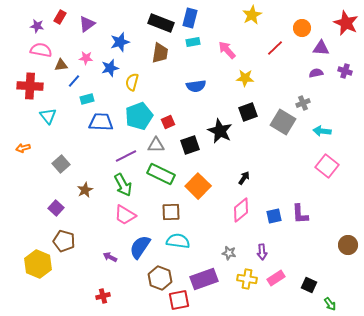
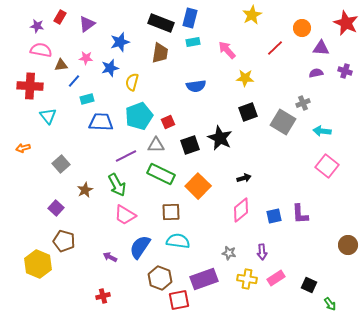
black star at (220, 131): moved 7 px down
black arrow at (244, 178): rotated 40 degrees clockwise
green arrow at (123, 185): moved 6 px left
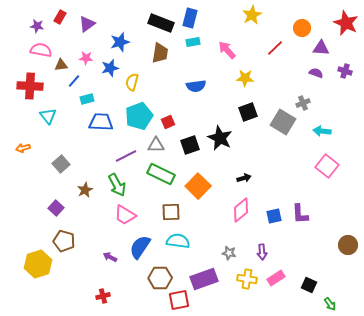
purple semicircle at (316, 73): rotated 32 degrees clockwise
yellow hexagon at (38, 264): rotated 20 degrees clockwise
brown hexagon at (160, 278): rotated 20 degrees counterclockwise
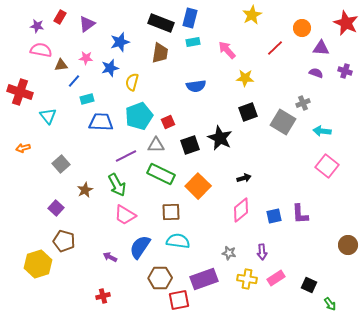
red cross at (30, 86): moved 10 px left, 6 px down; rotated 15 degrees clockwise
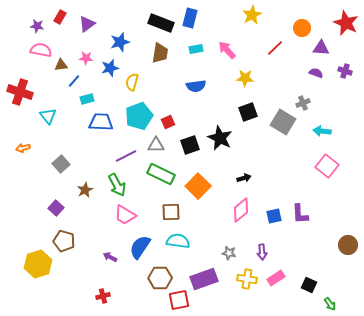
cyan rectangle at (193, 42): moved 3 px right, 7 px down
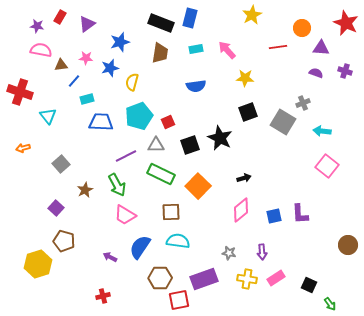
red line at (275, 48): moved 3 px right, 1 px up; rotated 36 degrees clockwise
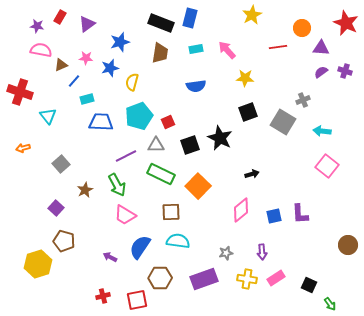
brown triangle at (61, 65): rotated 16 degrees counterclockwise
purple semicircle at (316, 73): moved 5 px right, 1 px up; rotated 56 degrees counterclockwise
gray cross at (303, 103): moved 3 px up
black arrow at (244, 178): moved 8 px right, 4 px up
gray star at (229, 253): moved 3 px left; rotated 24 degrees counterclockwise
red square at (179, 300): moved 42 px left
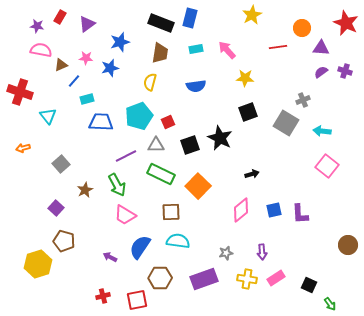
yellow semicircle at (132, 82): moved 18 px right
gray square at (283, 122): moved 3 px right, 1 px down
blue square at (274, 216): moved 6 px up
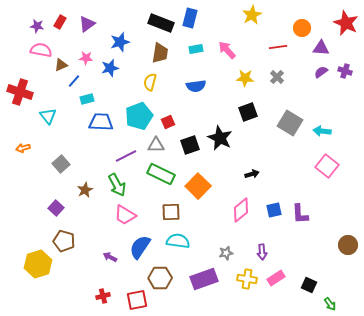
red rectangle at (60, 17): moved 5 px down
gray cross at (303, 100): moved 26 px left, 23 px up; rotated 24 degrees counterclockwise
gray square at (286, 123): moved 4 px right
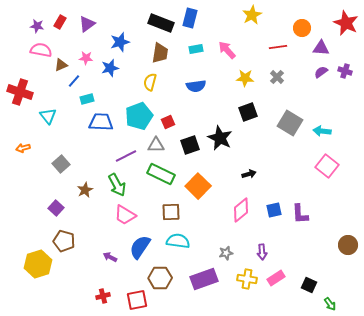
black arrow at (252, 174): moved 3 px left
